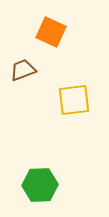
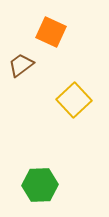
brown trapezoid: moved 2 px left, 5 px up; rotated 16 degrees counterclockwise
yellow square: rotated 36 degrees counterclockwise
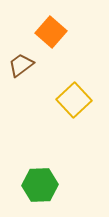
orange square: rotated 16 degrees clockwise
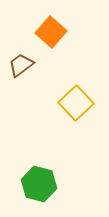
yellow square: moved 2 px right, 3 px down
green hexagon: moved 1 px left, 1 px up; rotated 16 degrees clockwise
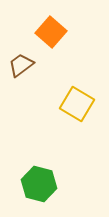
yellow square: moved 1 px right, 1 px down; rotated 16 degrees counterclockwise
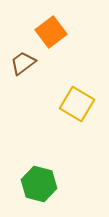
orange square: rotated 12 degrees clockwise
brown trapezoid: moved 2 px right, 2 px up
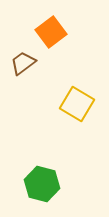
green hexagon: moved 3 px right
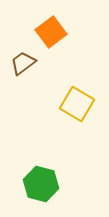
green hexagon: moved 1 px left
